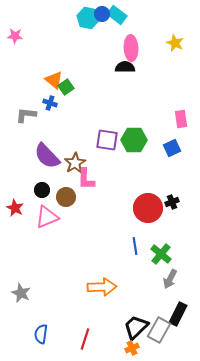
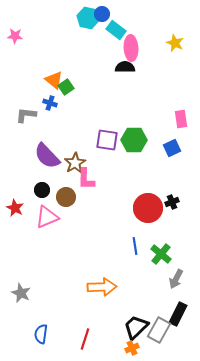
cyan rectangle: moved 1 px left, 15 px down
gray arrow: moved 6 px right
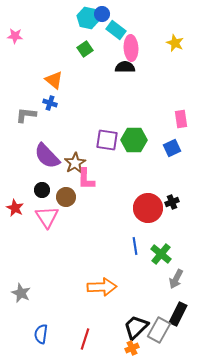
green square: moved 19 px right, 38 px up
pink triangle: rotated 40 degrees counterclockwise
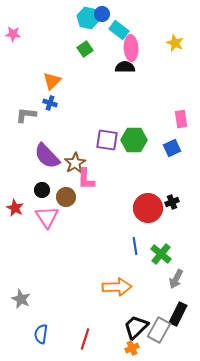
cyan rectangle: moved 3 px right
pink star: moved 2 px left, 2 px up
orange triangle: moved 2 px left, 1 px down; rotated 36 degrees clockwise
orange arrow: moved 15 px right
gray star: moved 6 px down
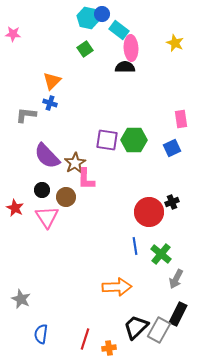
red circle: moved 1 px right, 4 px down
orange cross: moved 23 px left; rotated 16 degrees clockwise
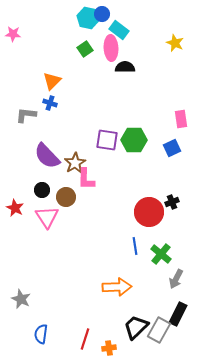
pink ellipse: moved 20 px left
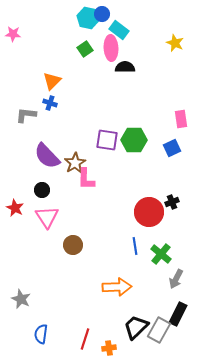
brown circle: moved 7 px right, 48 px down
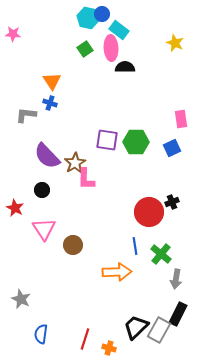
orange triangle: rotated 18 degrees counterclockwise
green hexagon: moved 2 px right, 2 px down
pink triangle: moved 3 px left, 12 px down
gray arrow: rotated 18 degrees counterclockwise
orange arrow: moved 15 px up
orange cross: rotated 24 degrees clockwise
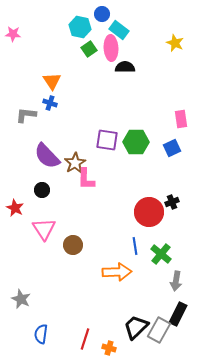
cyan hexagon: moved 8 px left, 9 px down
green square: moved 4 px right
gray arrow: moved 2 px down
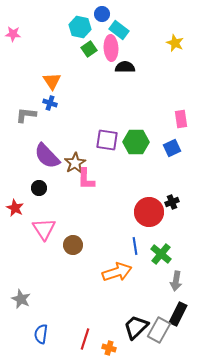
black circle: moved 3 px left, 2 px up
orange arrow: rotated 16 degrees counterclockwise
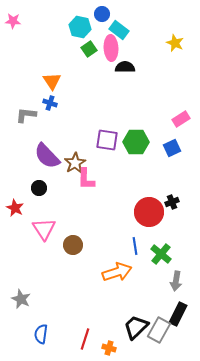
pink star: moved 13 px up
pink rectangle: rotated 66 degrees clockwise
